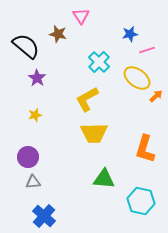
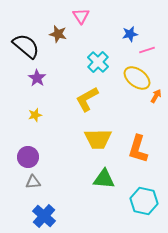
cyan cross: moved 1 px left
orange arrow: rotated 16 degrees counterclockwise
yellow trapezoid: moved 4 px right, 6 px down
orange L-shape: moved 7 px left
cyan hexagon: moved 3 px right
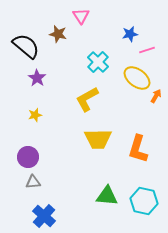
green triangle: moved 3 px right, 17 px down
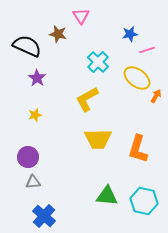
black semicircle: moved 1 px right; rotated 16 degrees counterclockwise
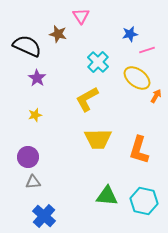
orange L-shape: moved 1 px right, 1 px down
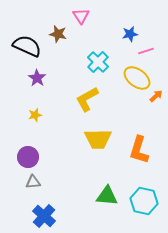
pink line: moved 1 px left, 1 px down
orange arrow: rotated 16 degrees clockwise
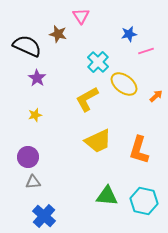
blue star: moved 1 px left
yellow ellipse: moved 13 px left, 6 px down
yellow trapezoid: moved 2 px down; rotated 24 degrees counterclockwise
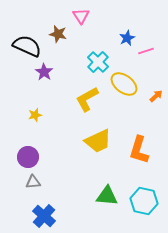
blue star: moved 2 px left, 4 px down; rotated 14 degrees counterclockwise
purple star: moved 7 px right, 6 px up
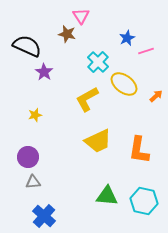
brown star: moved 9 px right
orange L-shape: rotated 8 degrees counterclockwise
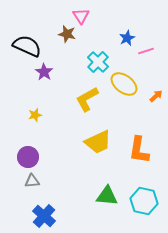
yellow trapezoid: moved 1 px down
gray triangle: moved 1 px left, 1 px up
